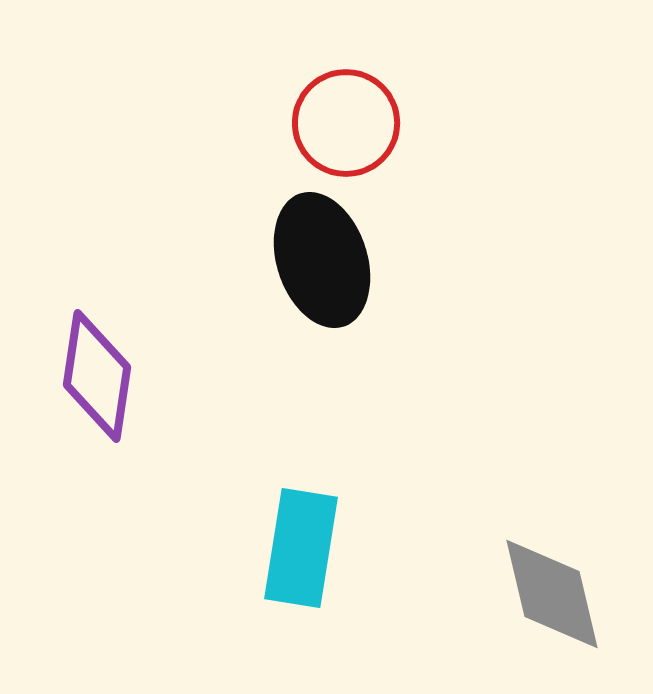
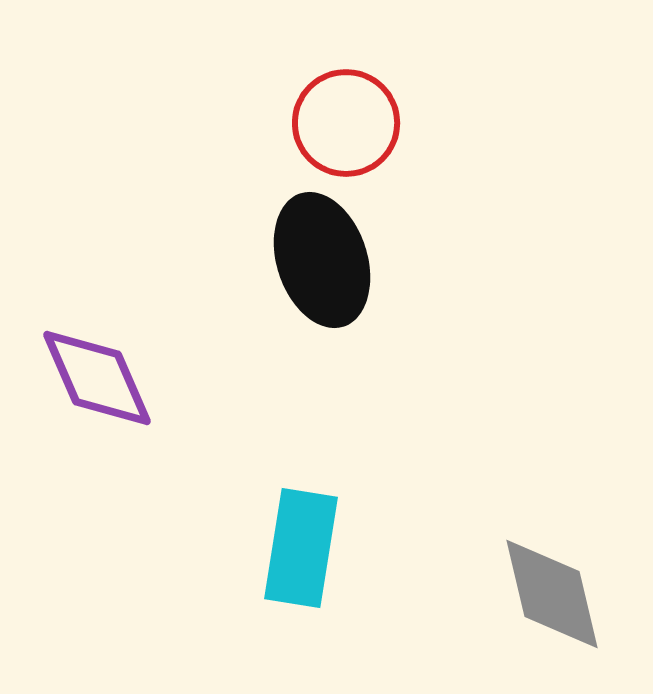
purple diamond: moved 2 px down; rotated 32 degrees counterclockwise
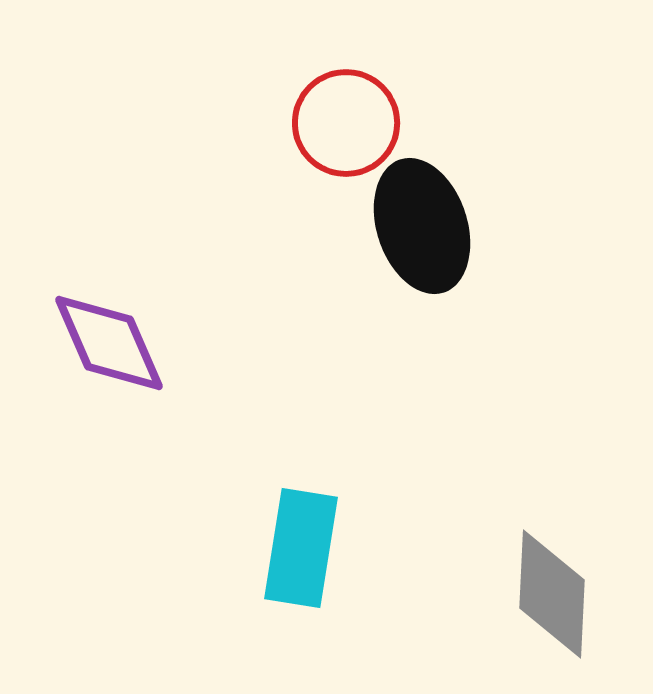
black ellipse: moved 100 px right, 34 px up
purple diamond: moved 12 px right, 35 px up
gray diamond: rotated 16 degrees clockwise
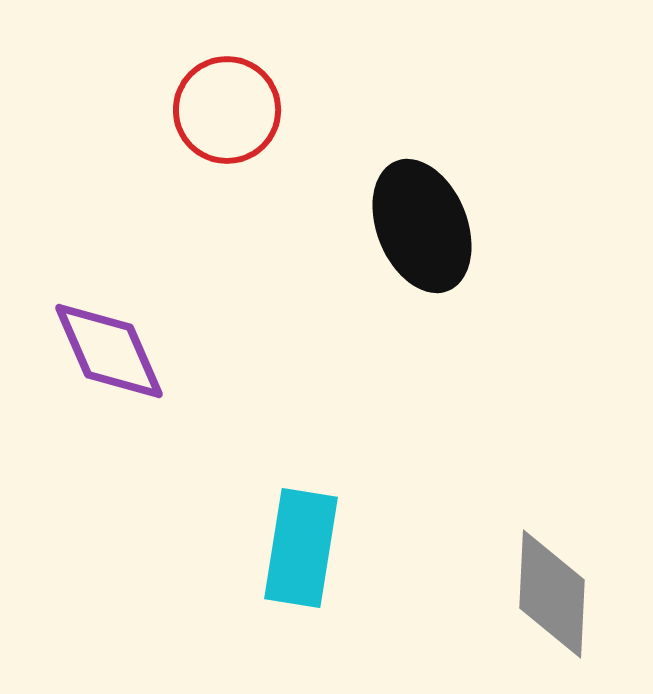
red circle: moved 119 px left, 13 px up
black ellipse: rotated 4 degrees counterclockwise
purple diamond: moved 8 px down
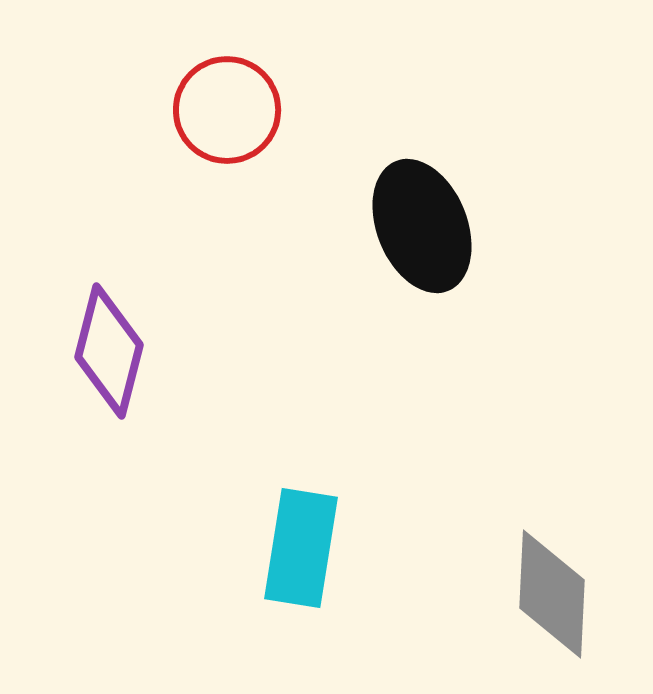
purple diamond: rotated 38 degrees clockwise
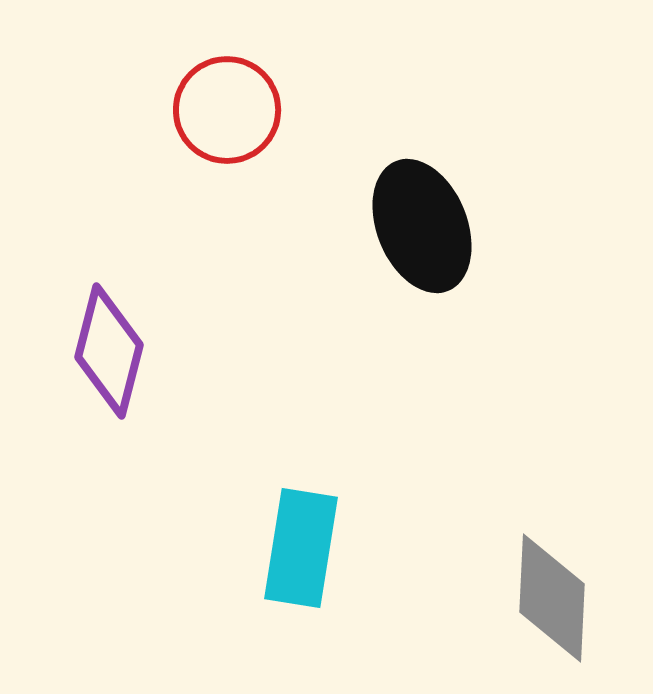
gray diamond: moved 4 px down
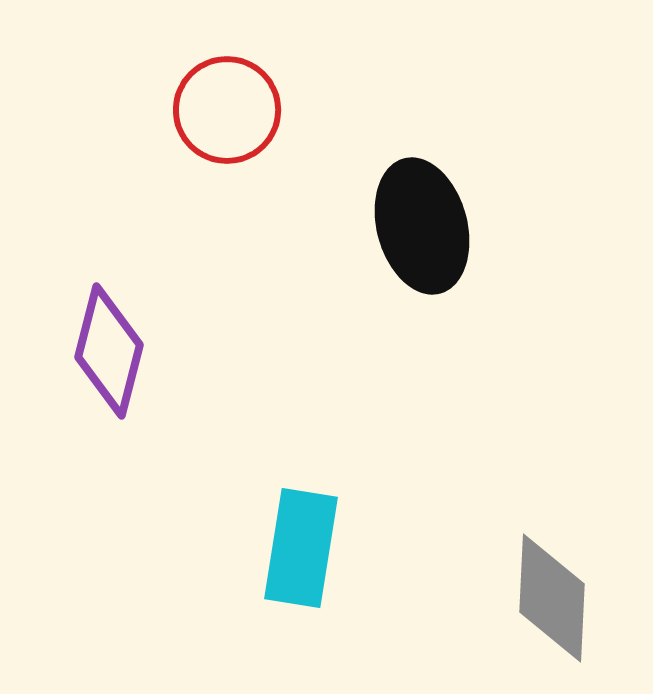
black ellipse: rotated 7 degrees clockwise
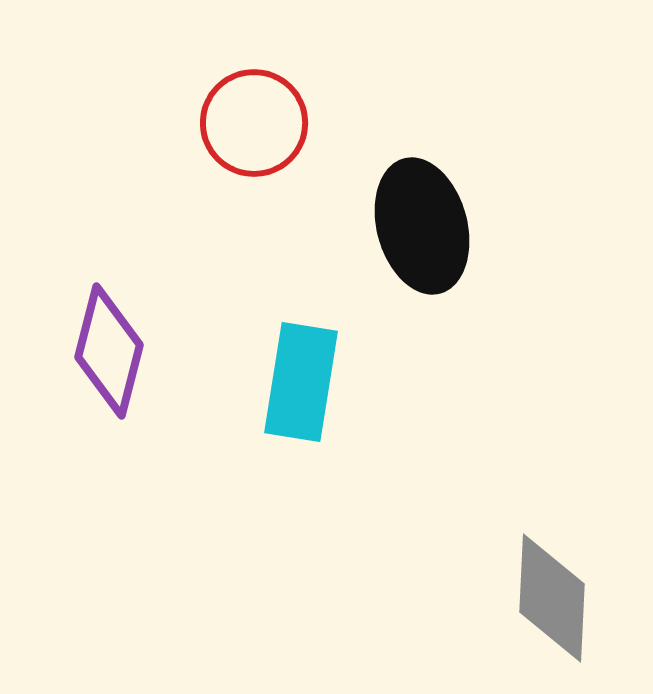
red circle: moved 27 px right, 13 px down
cyan rectangle: moved 166 px up
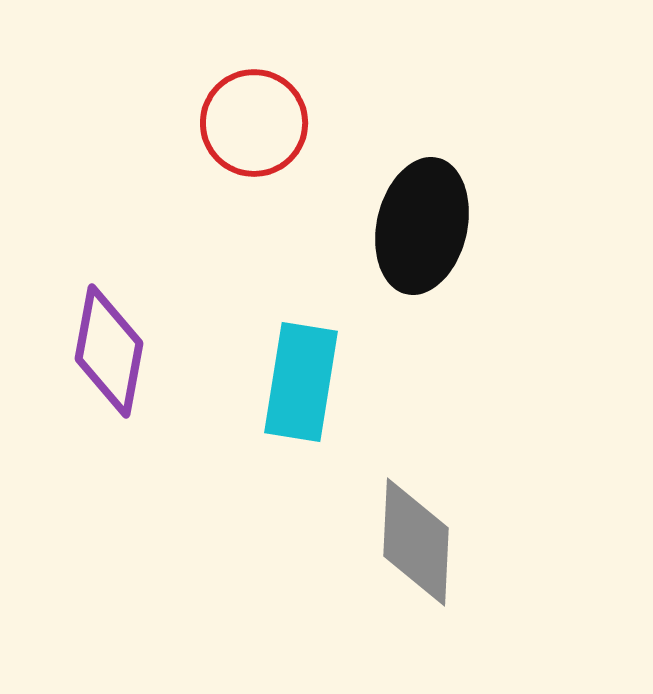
black ellipse: rotated 28 degrees clockwise
purple diamond: rotated 4 degrees counterclockwise
gray diamond: moved 136 px left, 56 px up
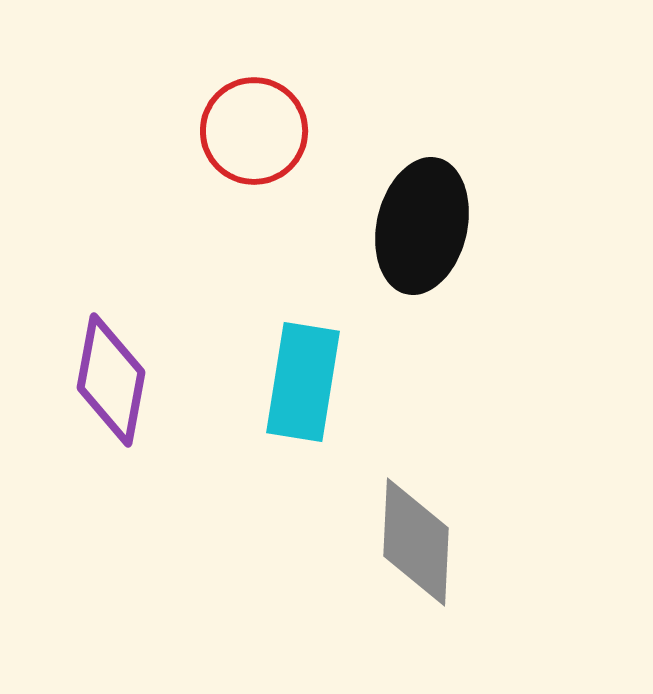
red circle: moved 8 px down
purple diamond: moved 2 px right, 29 px down
cyan rectangle: moved 2 px right
